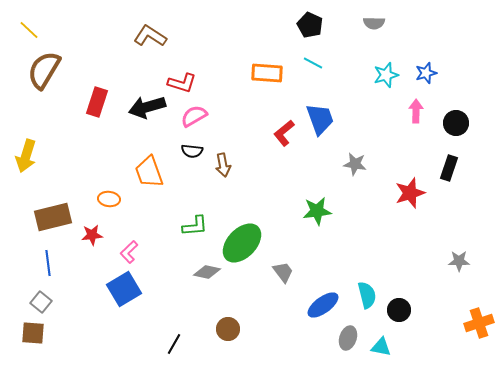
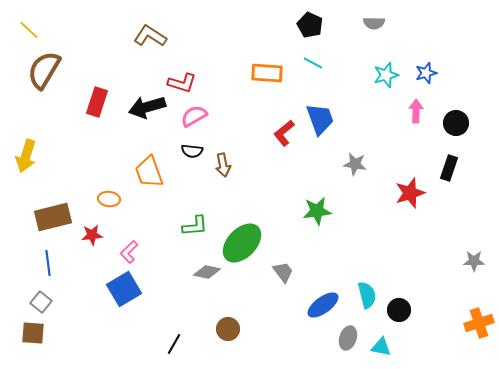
gray star at (459, 261): moved 15 px right
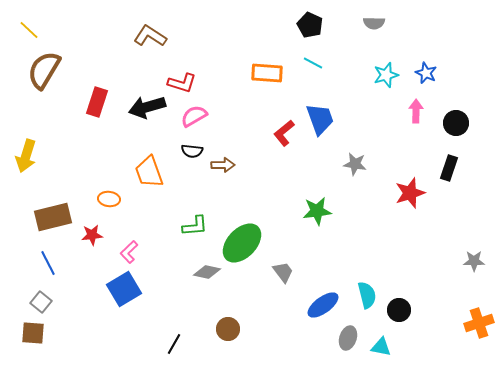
blue star at (426, 73): rotated 30 degrees counterclockwise
brown arrow at (223, 165): rotated 80 degrees counterclockwise
blue line at (48, 263): rotated 20 degrees counterclockwise
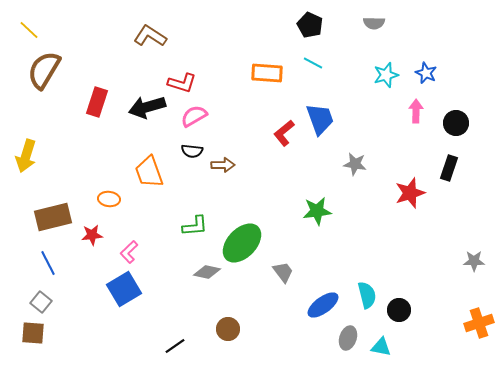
black line at (174, 344): moved 1 px right, 2 px down; rotated 25 degrees clockwise
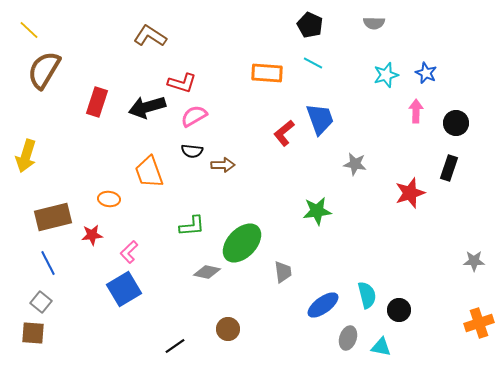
green L-shape at (195, 226): moved 3 px left
gray trapezoid at (283, 272): rotated 30 degrees clockwise
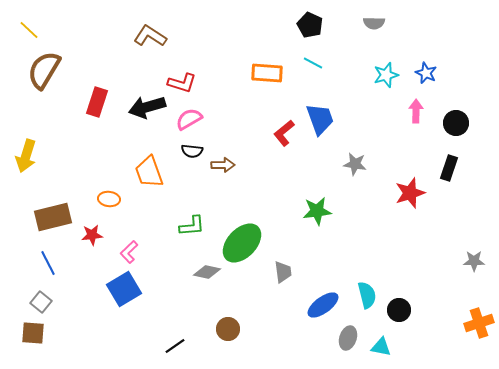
pink semicircle at (194, 116): moved 5 px left, 3 px down
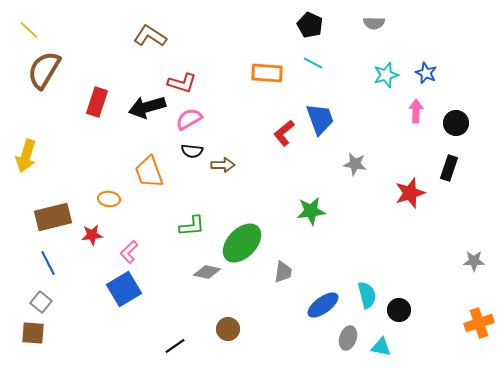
green star at (317, 211): moved 6 px left
gray trapezoid at (283, 272): rotated 15 degrees clockwise
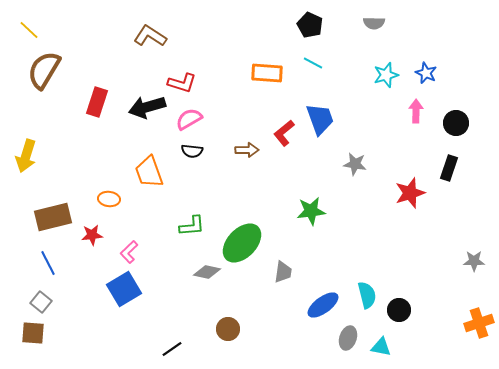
brown arrow at (223, 165): moved 24 px right, 15 px up
black line at (175, 346): moved 3 px left, 3 px down
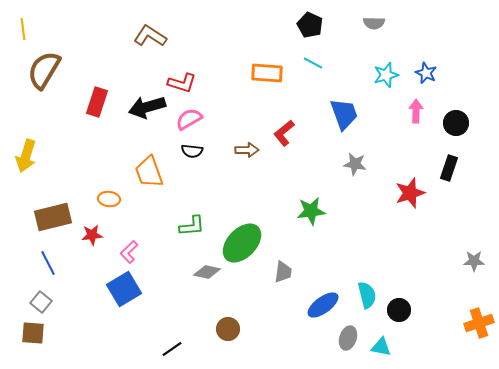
yellow line at (29, 30): moved 6 px left, 1 px up; rotated 40 degrees clockwise
blue trapezoid at (320, 119): moved 24 px right, 5 px up
